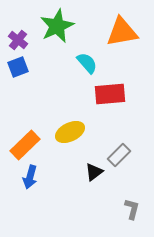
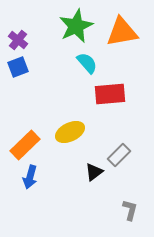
green star: moved 19 px right
gray L-shape: moved 2 px left, 1 px down
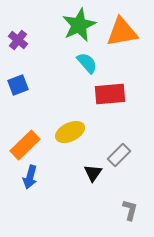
green star: moved 3 px right, 1 px up
blue square: moved 18 px down
black triangle: moved 1 px left, 1 px down; rotated 18 degrees counterclockwise
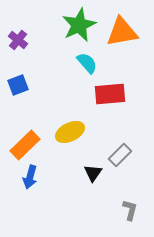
gray rectangle: moved 1 px right
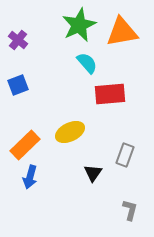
gray rectangle: moved 5 px right; rotated 25 degrees counterclockwise
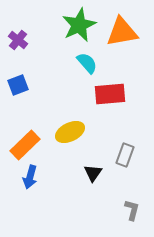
gray L-shape: moved 2 px right
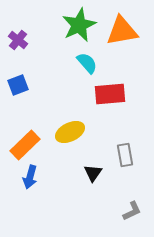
orange triangle: moved 1 px up
gray rectangle: rotated 30 degrees counterclockwise
gray L-shape: moved 1 px down; rotated 50 degrees clockwise
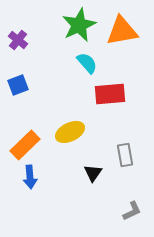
blue arrow: rotated 20 degrees counterclockwise
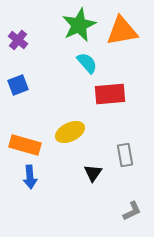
orange rectangle: rotated 60 degrees clockwise
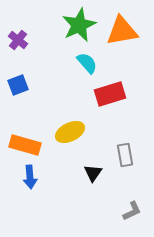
red rectangle: rotated 12 degrees counterclockwise
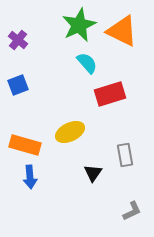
orange triangle: rotated 36 degrees clockwise
